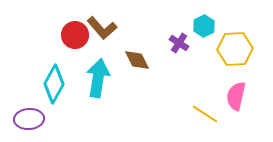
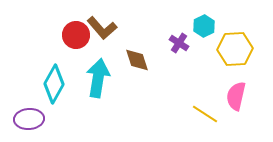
red circle: moved 1 px right
brown diamond: rotated 8 degrees clockwise
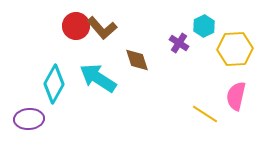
red circle: moved 9 px up
cyan arrow: rotated 66 degrees counterclockwise
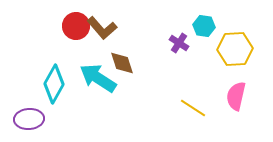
cyan hexagon: rotated 25 degrees counterclockwise
brown diamond: moved 15 px left, 3 px down
yellow line: moved 12 px left, 6 px up
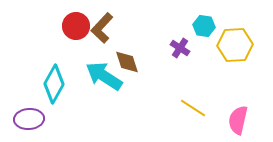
brown L-shape: rotated 84 degrees clockwise
purple cross: moved 1 px right, 5 px down
yellow hexagon: moved 4 px up
brown diamond: moved 5 px right, 1 px up
cyan arrow: moved 6 px right, 2 px up
pink semicircle: moved 2 px right, 24 px down
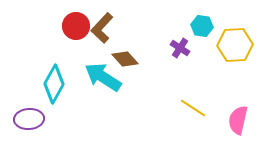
cyan hexagon: moved 2 px left
brown diamond: moved 2 px left, 3 px up; rotated 24 degrees counterclockwise
cyan arrow: moved 1 px left, 1 px down
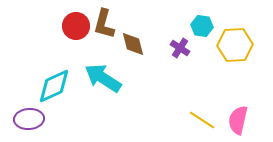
brown L-shape: moved 2 px right, 4 px up; rotated 28 degrees counterclockwise
brown diamond: moved 8 px right, 15 px up; rotated 28 degrees clockwise
cyan arrow: moved 1 px down
cyan diamond: moved 2 px down; rotated 36 degrees clockwise
yellow line: moved 9 px right, 12 px down
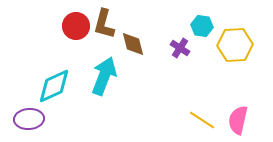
cyan arrow: moved 1 px right, 2 px up; rotated 78 degrees clockwise
